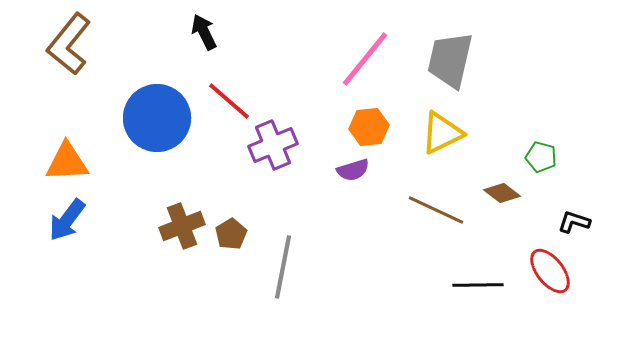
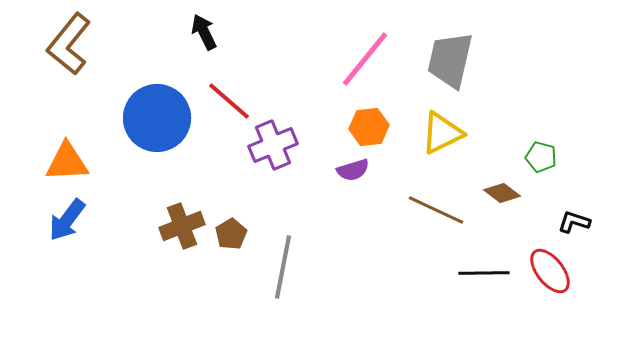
black line: moved 6 px right, 12 px up
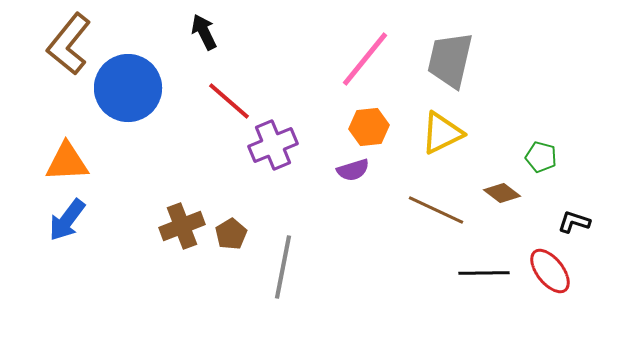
blue circle: moved 29 px left, 30 px up
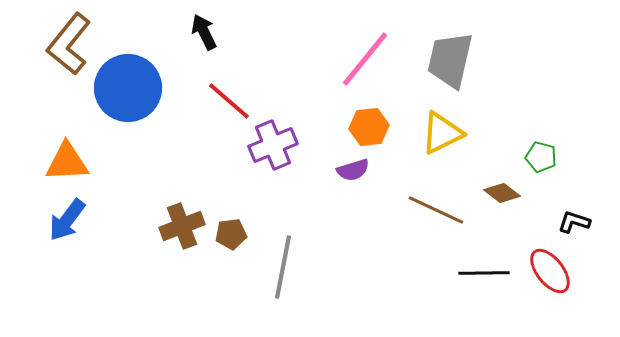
brown pentagon: rotated 24 degrees clockwise
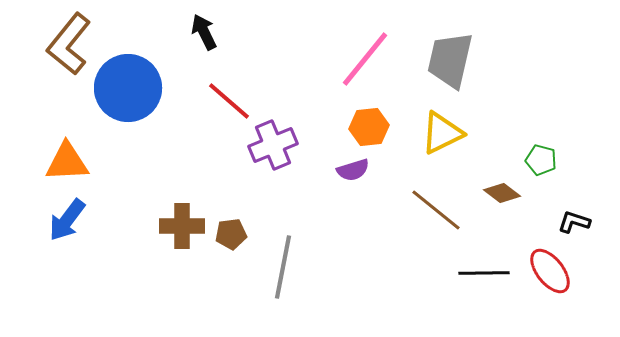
green pentagon: moved 3 px down
brown line: rotated 14 degrees clockwise
brown cross: rotated 21 degrees clockwise
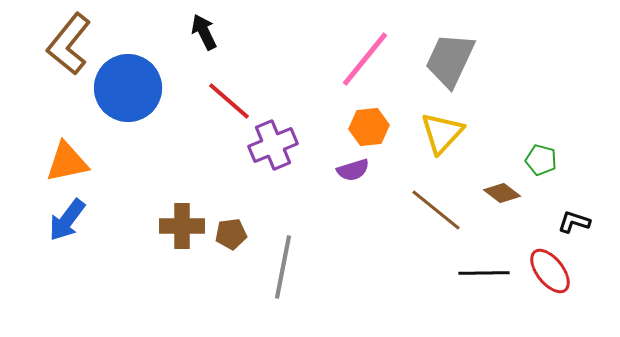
gray trapezoid: rotated 12 degrees clockwise
yellow triangle: rotated 21 degrees counterclockwise
orange triangle: rotated 9 degrees counterclockwise
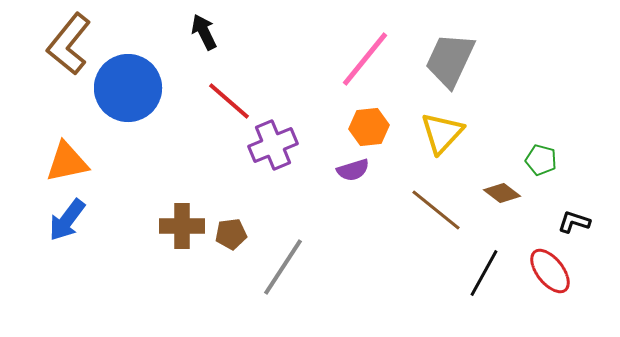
gray line: rotated 22 degrees clockwise
black line: rotated 60 degrees counterclockwise
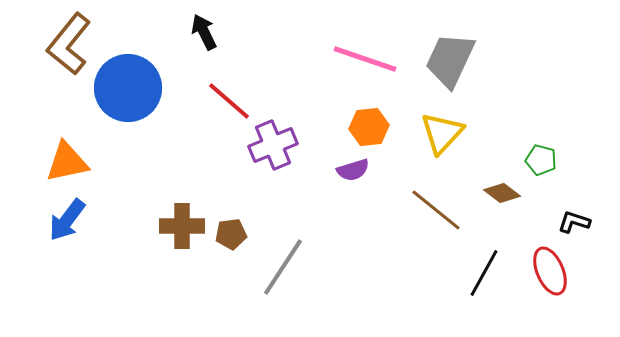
pink line: rotated 70 degrees clockwise
red ellipse: rotated 15 degrees clockwise
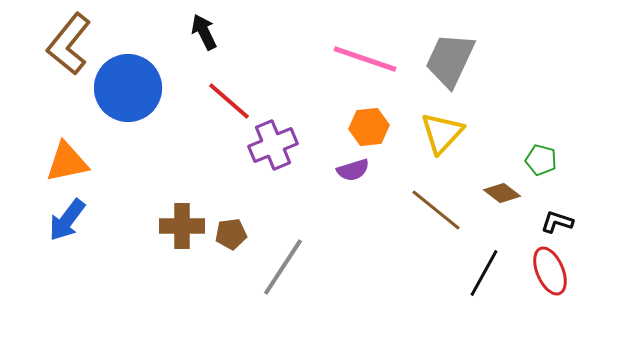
black L-shape: moved 17 px left
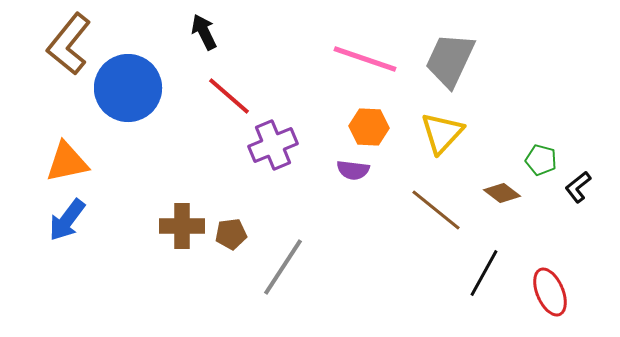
red line: moved 5 px up
orange hexagon: rotated 9 degrees clockwise
purple semicircle: rotated 24 degrees clockwise
black L-shape: moved 21 px right, 35 px up; rotated 56 degrees counterclockwise
red ellipse: moved 21 px down
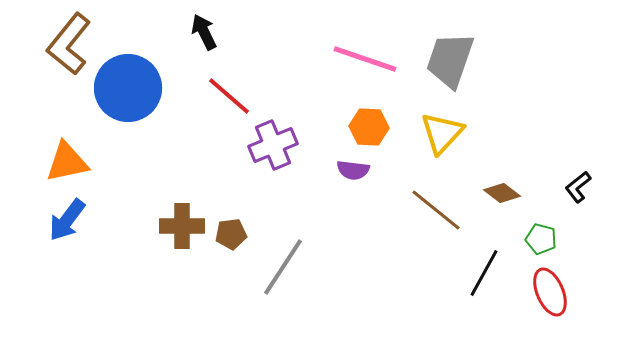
gray trapezoid: rotated 6 degrees counterclockwise
green pentagon: moved 79 px down
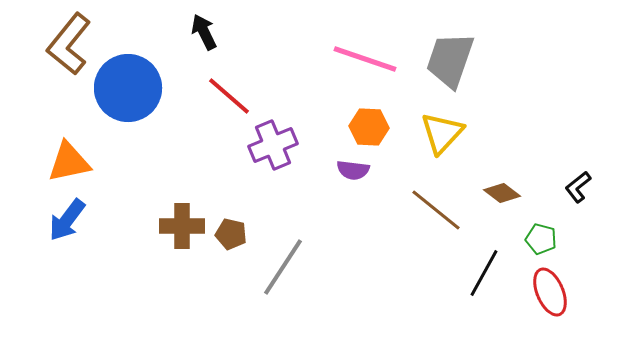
orange triangle: moved 2 px right
brown pentagon: rotated 20 degrees clockwise
